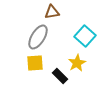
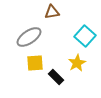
gray ellipse: moved 9 px left; rotated 25 degrees clockwise
black rectangle: moved 4 px left, 1 px down
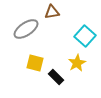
gray ellipse: moved 3 px left, 8 px up
yellow square: rotated 18 degrees clockwise
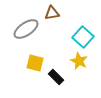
brown triangle: moved 1 px down
cyan square: moved 2 px left, 1 px down
yellow star: moved 2 px right, 2 px up; rotated 18 degrees counterclockwise
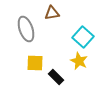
gray ellipse: rotated 75 degrees counterclockwise
yellow square: rotated 12 degrees counterclockwise
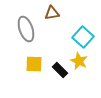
yellow square: moved 1 px left, 1 px down
black rectangle: moved 4 px right, 7 px up
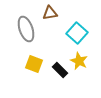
brown triangle: moved 2 px left
cyan square: moved 6 px left, 4 px up
yellow square: rotated 18 degrees clockwise
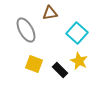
gray ellipse: moved 1 px down; rotated 10 degrees counterclockwise
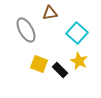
yellow square: moved 5 px right
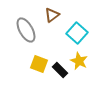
brown triangle: moved 2 px right, 2 px down; rotated 28 degrees counterclockwise
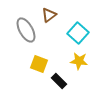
brown triangle: moved 3 px left
cyan square: moved 1 px right
yellow star: rotated 18 degrees counterclockwise
black rectangle: moved 1 px left, 11 px down
